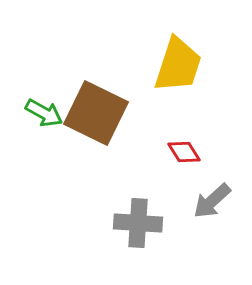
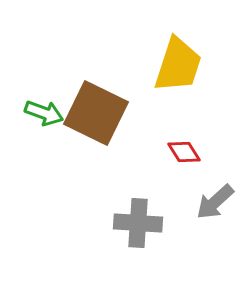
green arrow: rotated 9 degrees counterclockwise
gray arrow: moved 3 px right, 1 px down
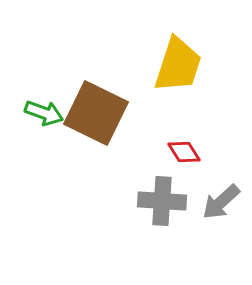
gray arrow: moved 6 px right
gray cross: moved 24 px right, 22 px up
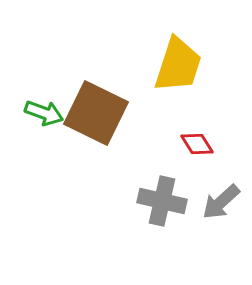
red diamond: moved 13 px right, 8 px up
gray cross: rotated 9 degrees clockwise
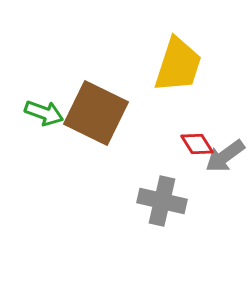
gray arrow: moved 4 px right, 46 px up; rotated 6 degrees clockwise
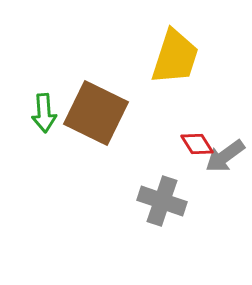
yellow trapezoid: moved 3 px left, 8 px up
green arrow: rotated 66 degrees clockwise
gray cross: rotated 6 degrees clockwise
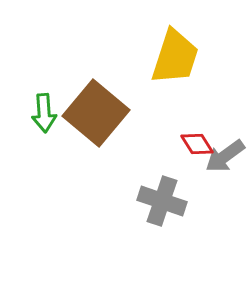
brown square: rotated 14 degrees clockwise
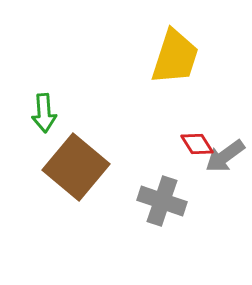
brown square: moved 20 px left, 54 px down
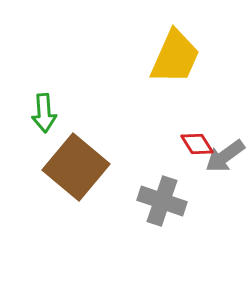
yellow trapezoid: rotated 6 degrees clockwise
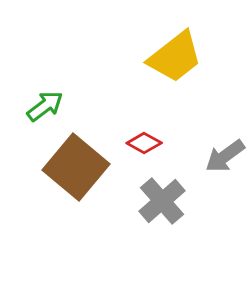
yellow trapezoid: rotated 28 degrees clockwise
green arrow: moved 1 px right, 7 px up; rotated 123 degrees counterclockwise
red diamond: moved 53 px left, 1 px up; rotated 28 degrees counterclockwise
gray cross: rotated 30 degrees clockwise
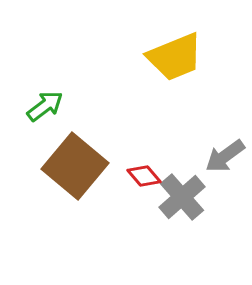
yellow trapezoid: rotated 16 degrees clockwise
red diamond: moved 33 px down; rotated 20 degrees clockwise
brown square: moved 1 px left, 1 px up
gray cross: moved 20 px right, 4 px up
